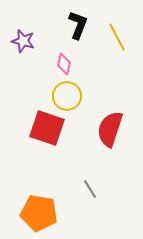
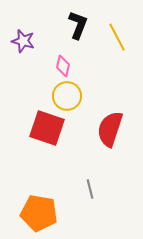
pink diamond: moved 1 px left, 2 px down
gray line: rotated 18 degrees clockwise
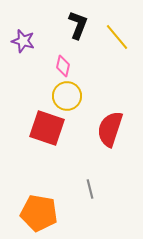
yellow line: rotated 12 degrees counterclockwise
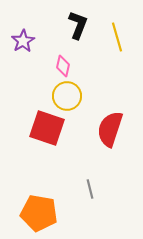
yellow line: rotated 24 degrees clockwise
purple star: rotated 25 degrees clockwise
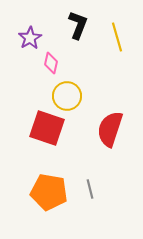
purple star: moved 7 px right, 3 px up
pink diamond: moved 12 px left, 3 px up
orange pentagon: moved 10 px right, 21 px up
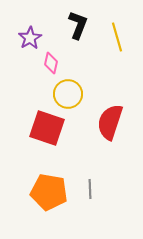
yellow circle: moved 1 px right, 2 px up
red semicircle: moved 7 px up
gray line: rotated 12 degrees clockwise
